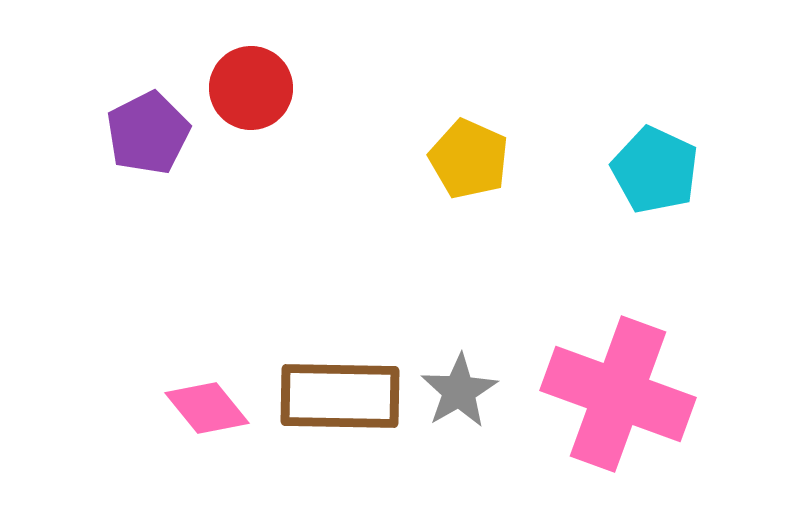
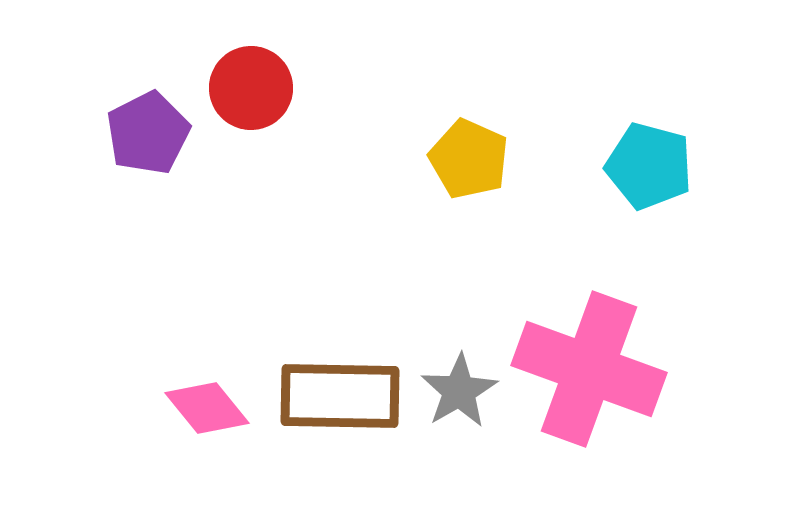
cyan pentagon: moved 6 px left, 4 px up; rotated 10 degrees counterclockwise
pink cross: moved 29 px left, 25 px up
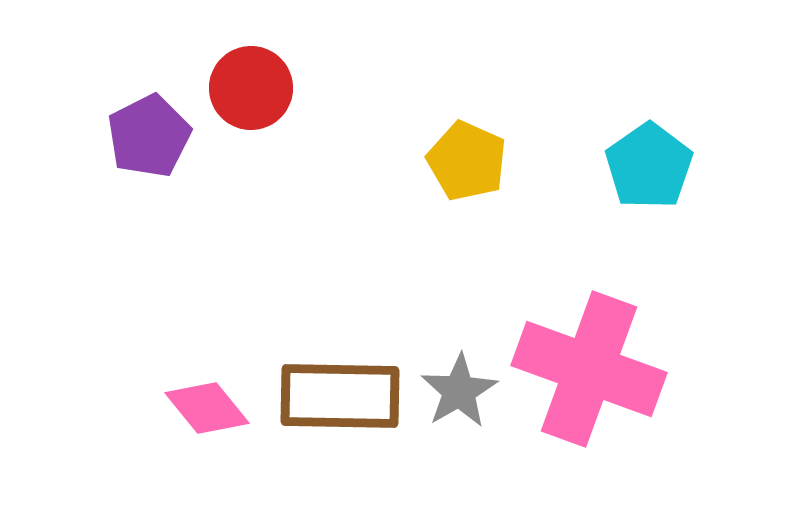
purple pentagon: moved 1 px right, 3 px down
yellow pentagon: moved 2 px left, 2 px down
cyan pentagon: rotated 22 degrees clockwise
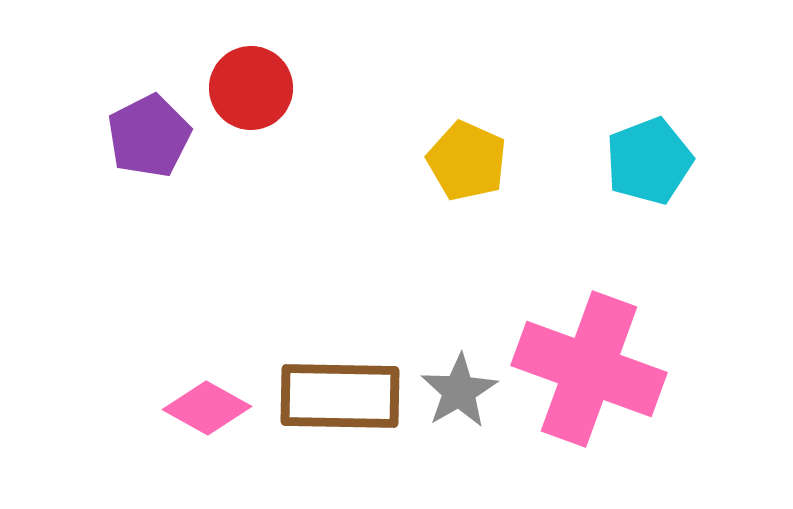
cyan pentagon: moved 5 px up; rotated 14 degrees clockwise
pink diamond: rotated 22 degrees counterclockwise
